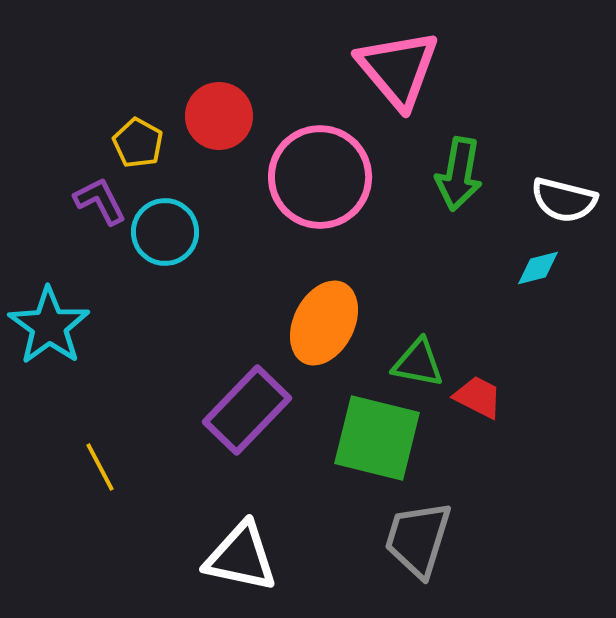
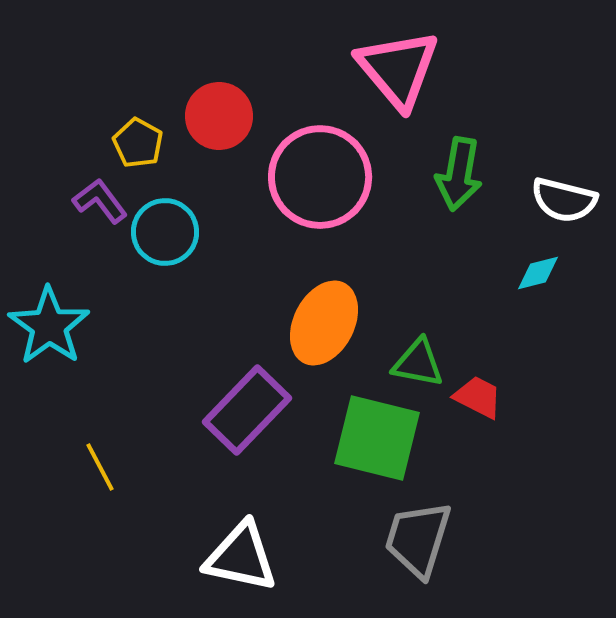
purple L-shape: rotated 10 degrees counterclockwise
cyan diamond: moved 5 px down
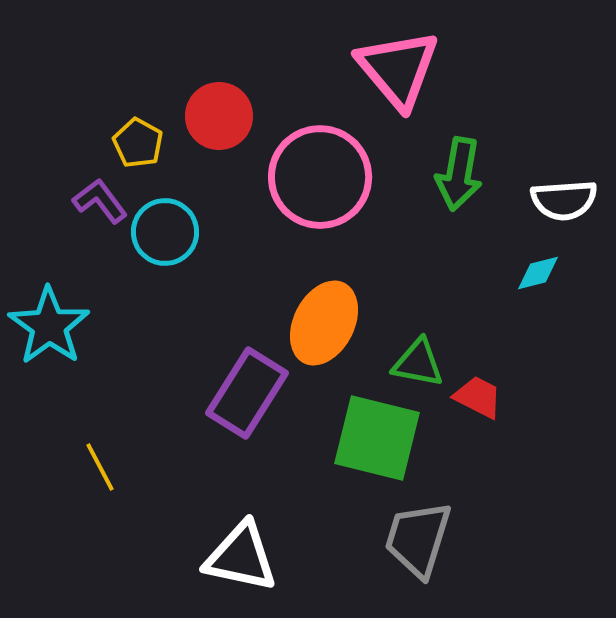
white semicircle: rotated 18 degrees counterclockwise
purple rectangle: moved 17 px up; rotated 12 degrees counterclockwise
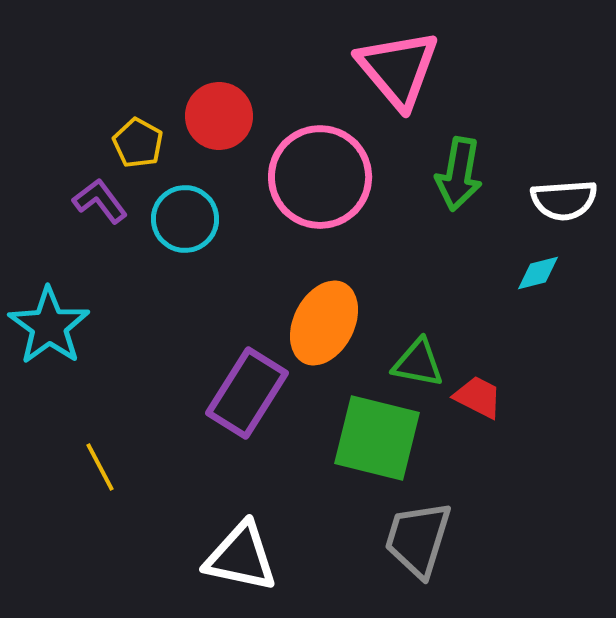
cyan circle: moved 20 px right, 13 px up
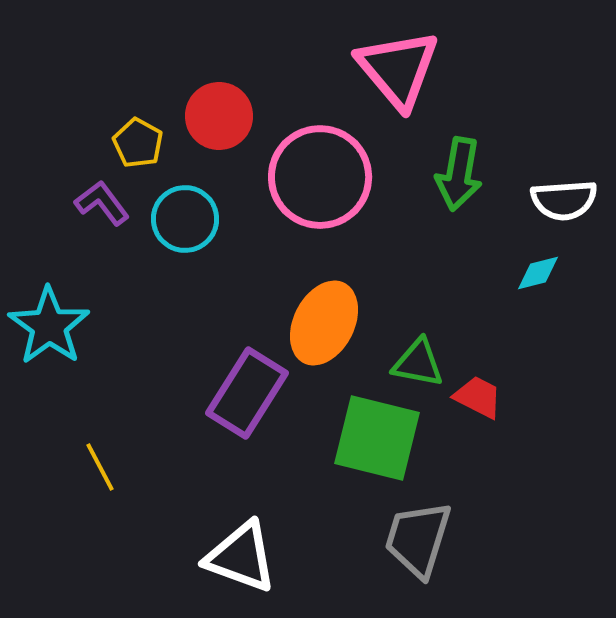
purple L-shape: moved 2 px right, 2 px down
white triangle: rotated 8 degrees clockwise
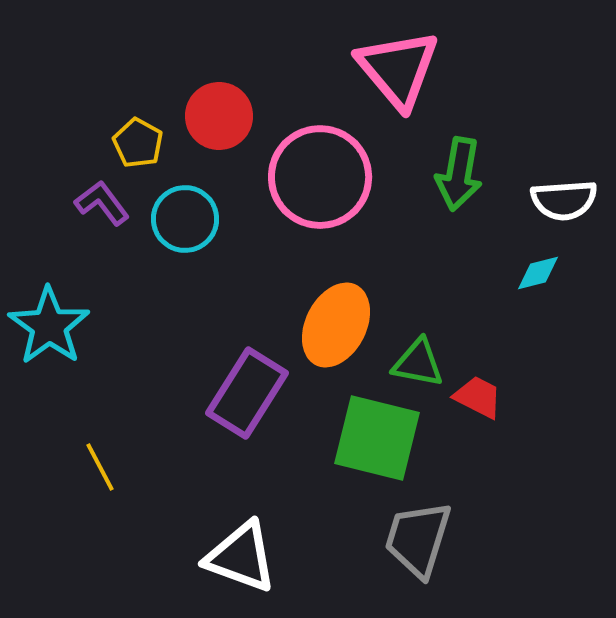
orange ellipse: moved 12 px right, 2 px down
